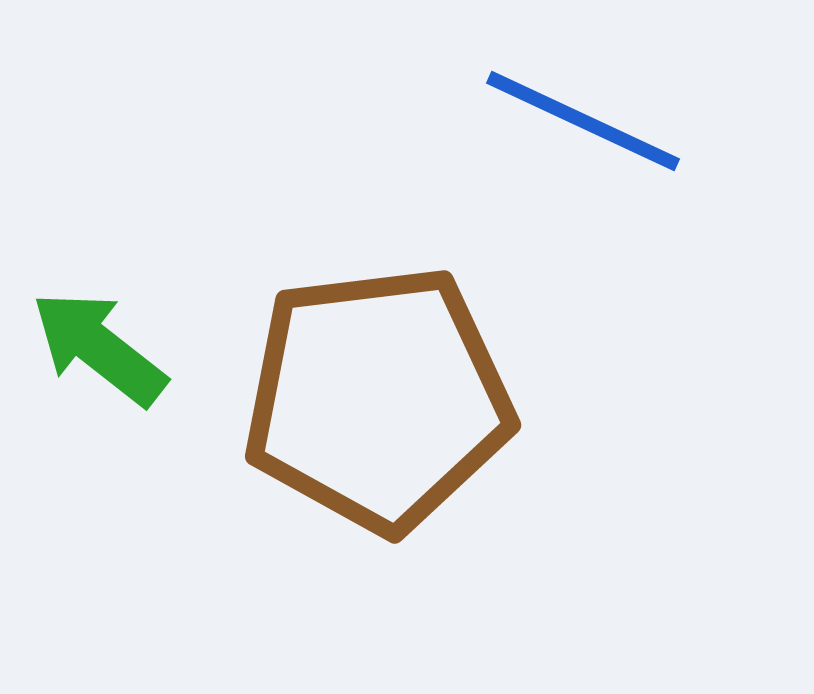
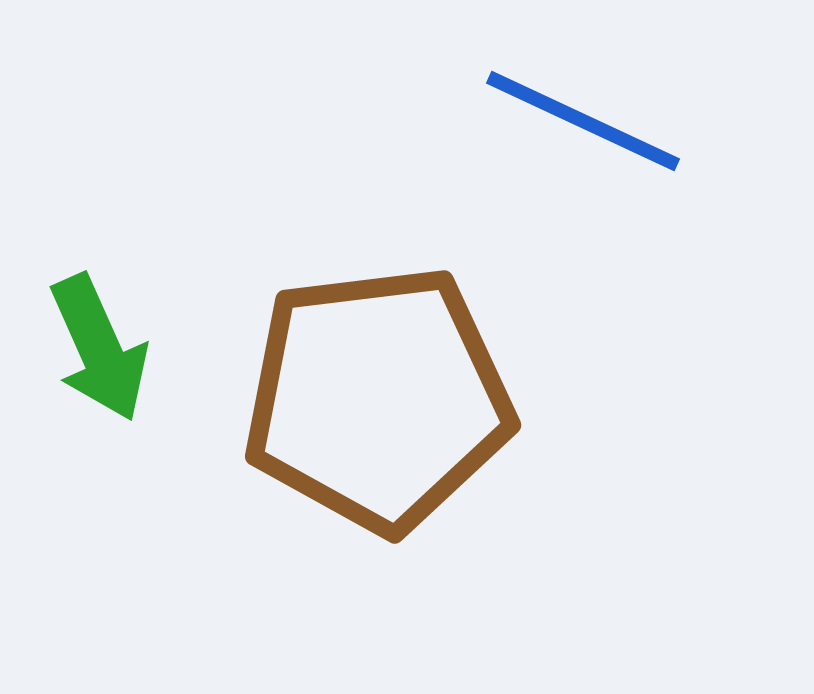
green arrow: rotated 152 degrees counterclockwise
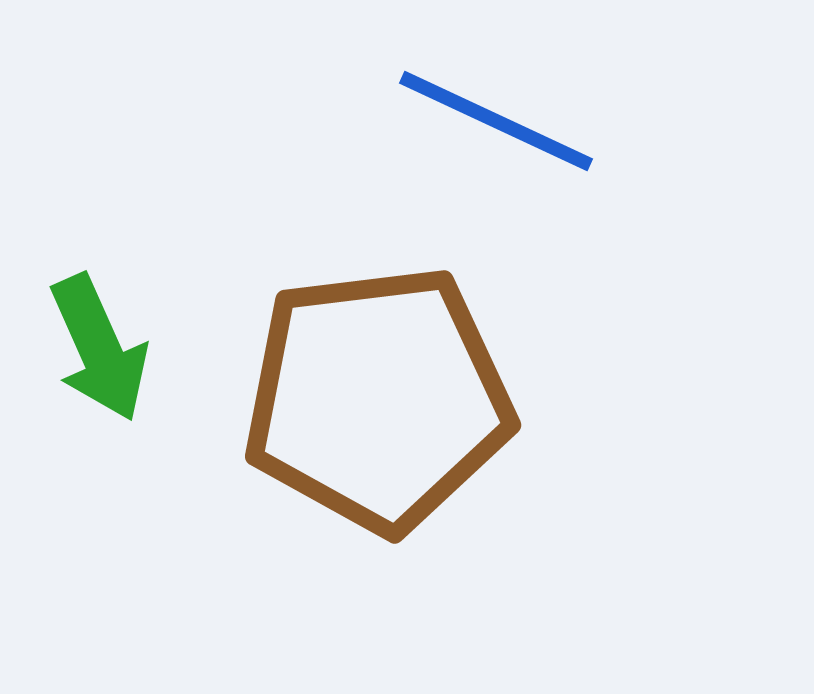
blue line: moved 87 px left
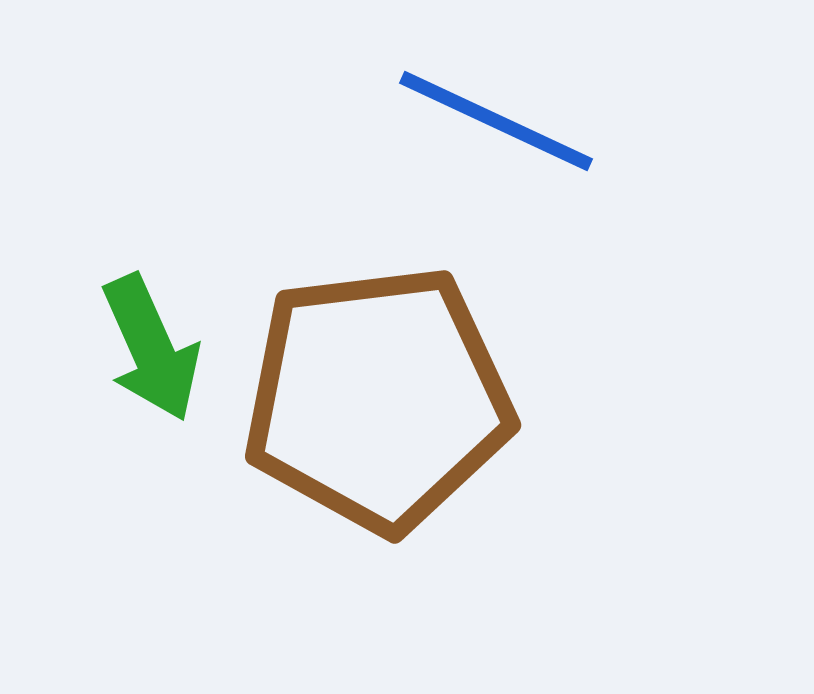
green arrow: moved 52 px right
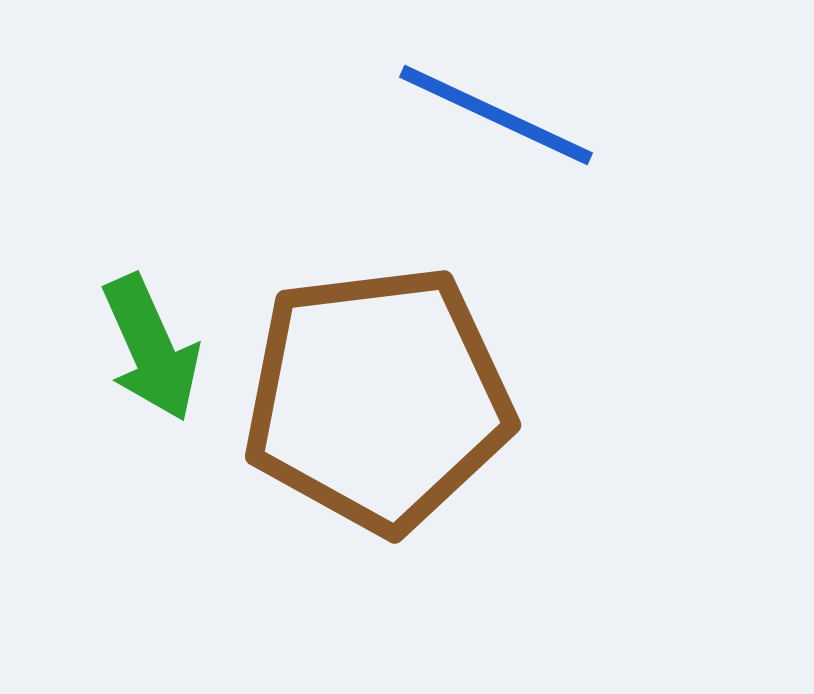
blue line: moved 6 px up
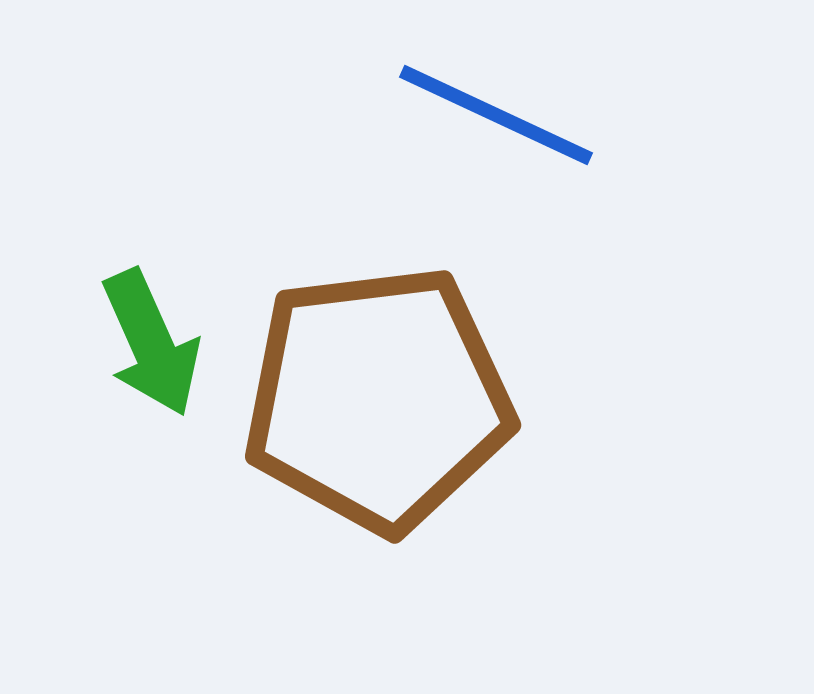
green arrow: moved 5 px up
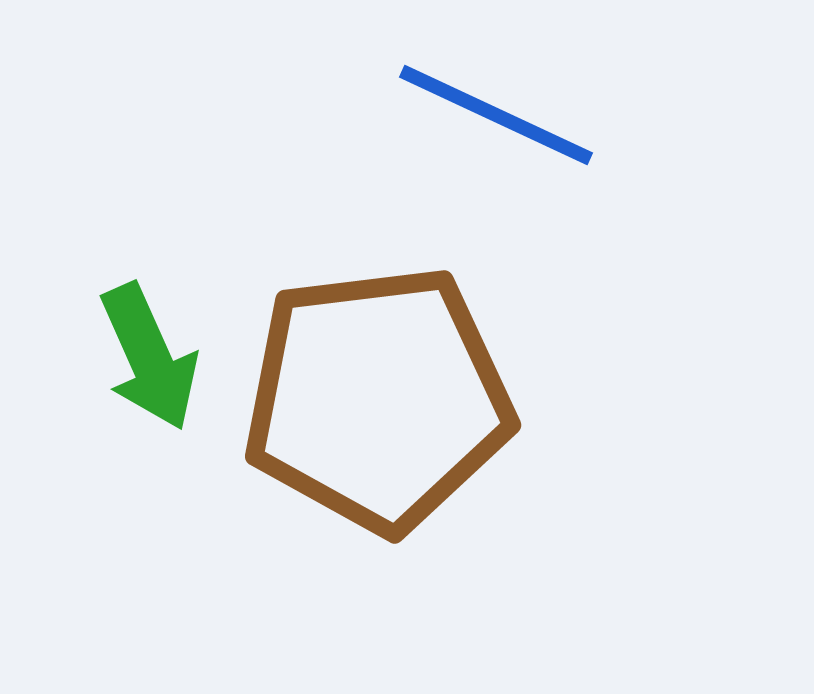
green arrow: moved 2 px left, 14 px down
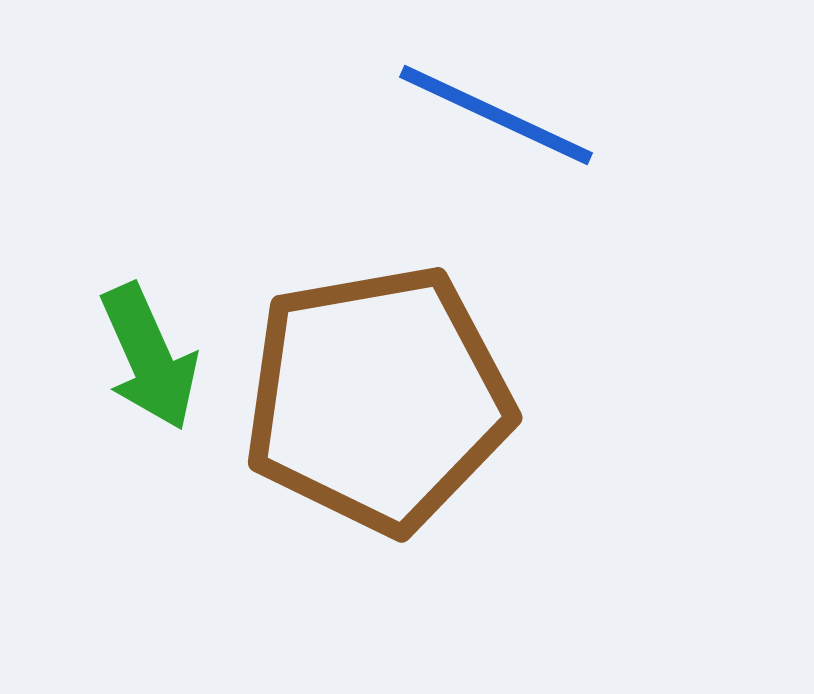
brown pentagon: rotated 3 degrees counterclockwise
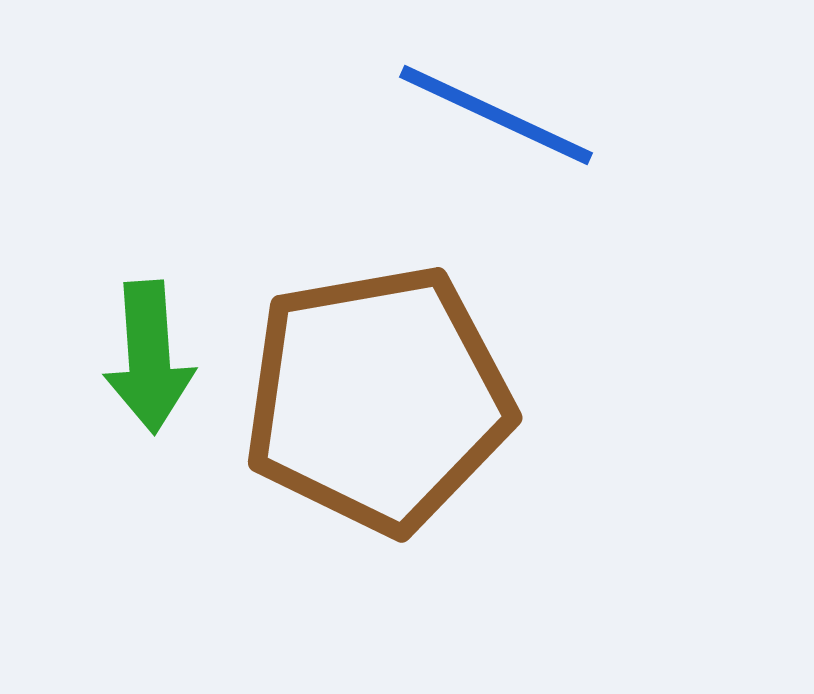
green arrow: rotated 20 degrees clockwise
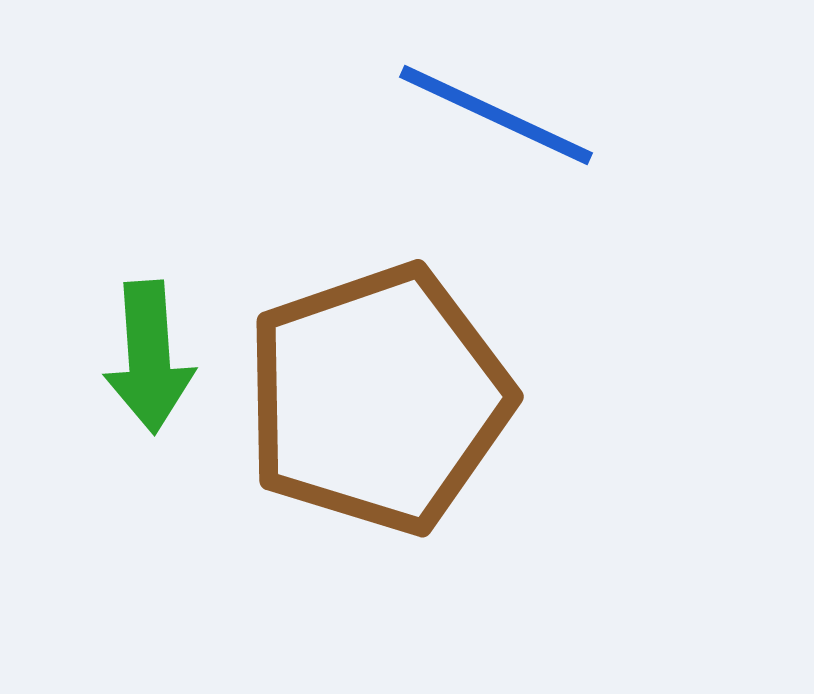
brown pentagon: rotated 9 degrees counterclockwise
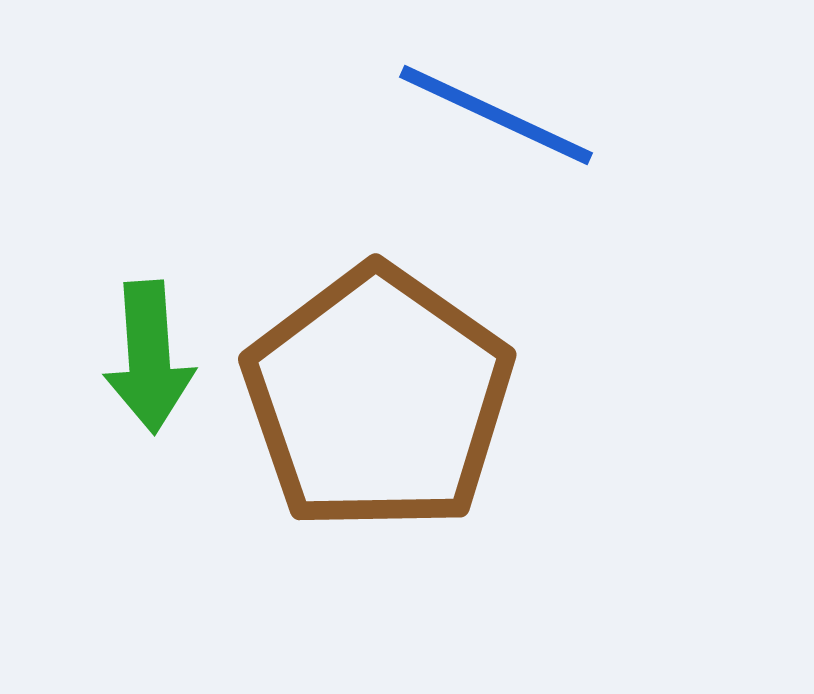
brown pentagon: rotated 18 degrees counterclockwise
